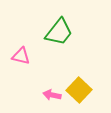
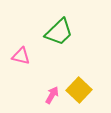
green trapezoid: rotated 8 degrees clockwise
pink arrow: rotated 108 degrees clockwise
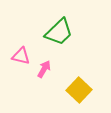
pink arrow: moved 8 px left, 26 px up
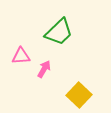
pink triangle: rotated 18 degrees counterclockwise
yellow square: moved 5 px down
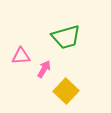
green trapezoid: moved 7 px right, 5 px down; rotated 28 degrees clockwise
yellow square: moved 13 px left, 4 px up
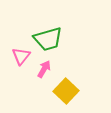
green trapezoid: moved 18 px left, 2 px down
pink triangle: rotated 48 degrees counterclockwise
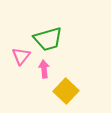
pink arrow: rotated 36 degrees counterclockwise
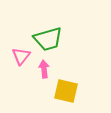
yellow square: rotated 30 degrees counterclockwise
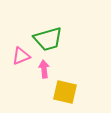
pink triangle: rotated 30 degrees clockwise
yellow square: moved 1 px left, 1 px down
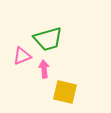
pink triangle: moved 1 px right
